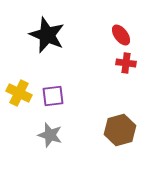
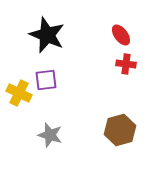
red cross: moved 1 px down
purple square: moved 7 px left, 16 px up
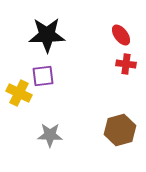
black star: rotated 24 degrees counterclockwise
purple square: moved 3 px left, 4 px up
gray star: rotated 15 degrees counterclockwise
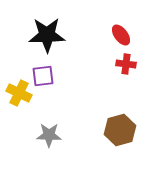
gray star: moved 1 px left
